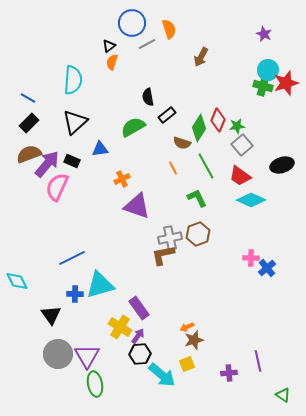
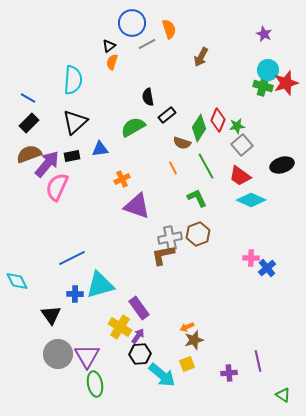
black rectangle at (72, 161): moved 5 px up; rotated 35 degrees counterclockwise
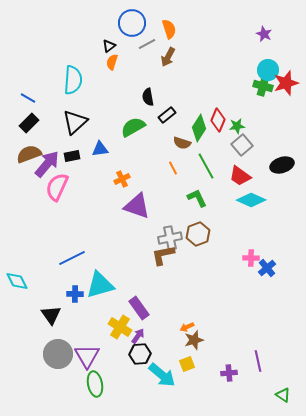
brown arrow at (201, 57): moved 33 px left
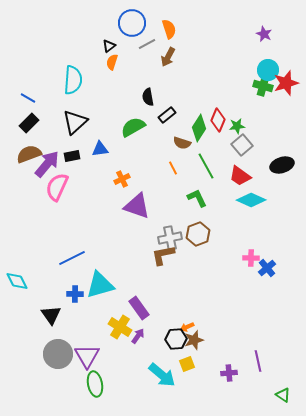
black hexagon at (140, 354): moved 36 px right, 15 px up
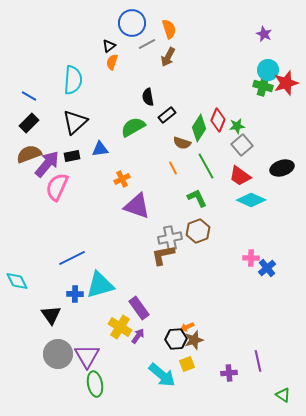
blue line at (28, 98): moved 1 px right, 2 px up
black ellipse at (282, 165): moved 3 px down
brown hexagon at (198, 234): moved 3 px up
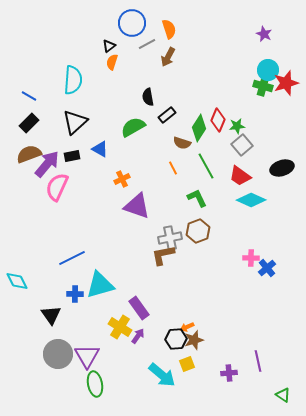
blue triangle at (100, 149): rotated 36 degrees clockwise
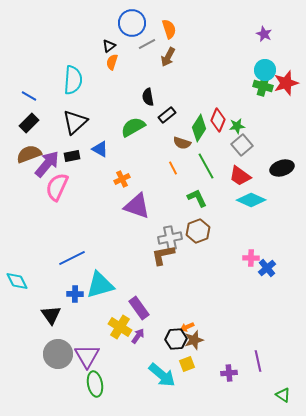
cyan circle at (268, 70): moved 3 px left
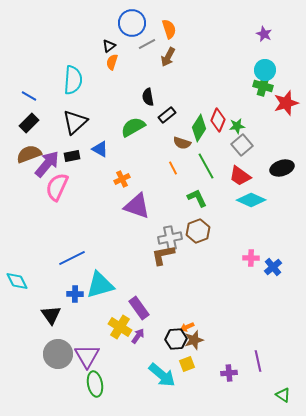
red star at (286, 83): moved 20 px down
blue cross at (267, 268): moved 6 px right, 1 px up
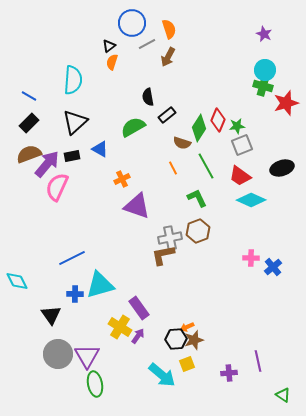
gray square at (242, 145): rotated 20 degrees clockwise
